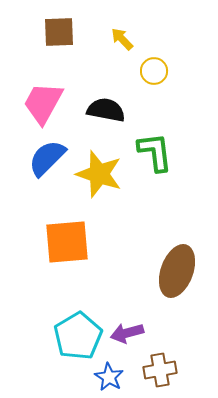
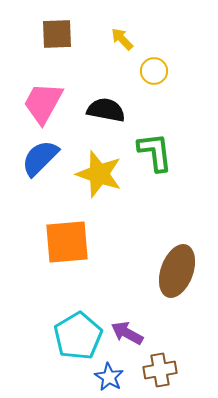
brown square: moved 2 px left, 2 px down
blue semicircle: moved 7 px left
purple arrow: rotated 44 degrees clockwise
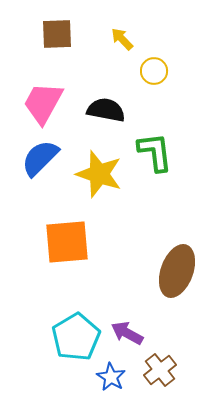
cyan pentagon: moved 2 px left, 1 px down
brown cross: rotated 28 degrees counterclockwise
blue star: moved 2 px right
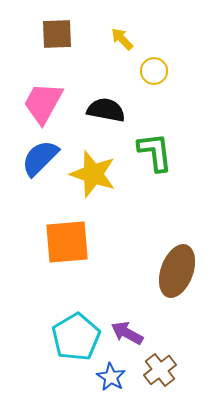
yellow star: moved 6 px left
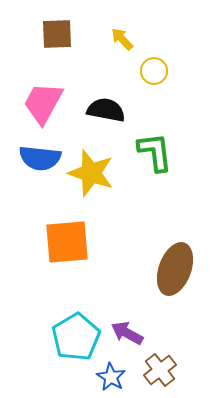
blue semicircle: rotated 129 degrees counterclockwise
yellow star: moved 2 px left, 1 px up
brown ellipse: moved 2 px left, 2 px up
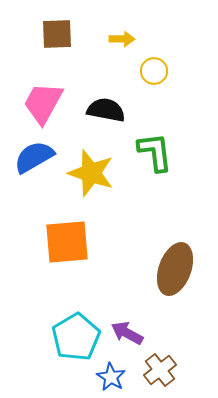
yellow arrow: rotated 135 degrees clockwise
blue semicircle: moved 6 px left, 1 px up; rotated 144 degrees clockwise
